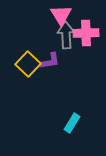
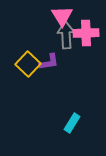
pink triangle: moved 1 px right, 1 px down
purple L-shape: moved 1 px left, 1 px down
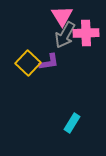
gray arrow: moved 1 px left; rotated 148 degrees counterclockwise
yellow square: moved 1 px up
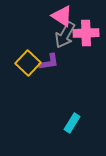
pink triangle: rotated 25 degrees counterclockwise
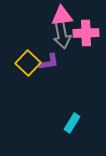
pink triangle: rotated 40 degrees counterclockwise
gray arrow: moved 3 px left; rotated 40 degrees counterclockwise
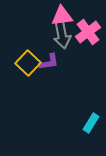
pink cross: moved 2 px right, 1 px up; rotated 35 degrees counterclockwise
cyan rectangle: moved 19 px right
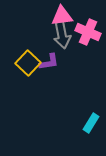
pink cross: rotated 30 degrees counterclockwise
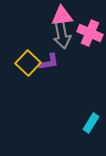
pink cross: moved 2 px right, 1 px down
